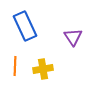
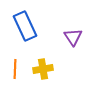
orange line: moved 3 px down
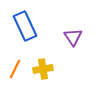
orange line: rotated 24 degrees clockwise
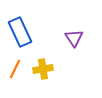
blue rectangle: moved 5 px left, 6 px down
purple triangle: moved 1 px right, 1 px down
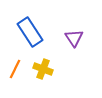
blue rectangle: moved 10 px right; rotated 8 degrees counterclockwise
yellow cross: rotated 30 degrees clockwise
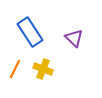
purple triangle: rotated 12 degrees counterclockwise
